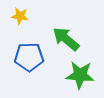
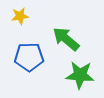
yellow star: rotated 18 degrees counterclockwise
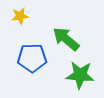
blue pentagon: moved 3 px right, 1 px down
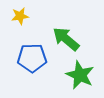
green star: rotated 20 degrees clockwise
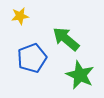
blue pentagon: rotated 20 degrees counterclockwise
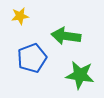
green arrow: moved 3 px up; rotated 32 degrees counterclockwise
green star: rotated 16 degrees counterclockwise
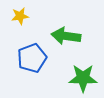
green star: moved 3 px right, 3 px down; rotated 8 degrees counterclockwise
